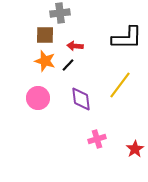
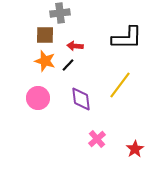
pink cross: rotated 24 degrees counterclockwise
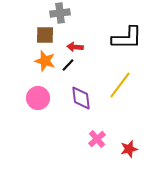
red arrow: moved 1 px down
purple diamond: moved 1 px up
red star: moved 6 px left; rotated 18 degrees clockwise
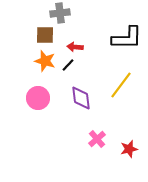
yellow line: moved 1 px right
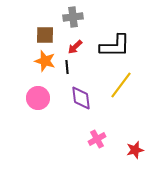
gray cross: moved 13 px right, 4 px down
black L-shape: moved 12 px left, 8 px down
red arrow: rotated 49 degrees counterclockwise
black line: moved 1 px left, 2 px down; rotated 48 degrees counterclockwise
pink cross: rotated 12 degrees clockwise
red star: moved 6 px right, 1 px down
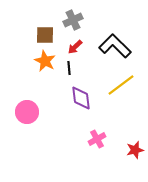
gray cross: moved 3 px down; rotated 18 degrees counterclockwise
black L-shape: rotated 136 degrees counterclockwise
orange star: rotated 10 degrees clockwise
black line: moved 2 px right, 1 px down
yellow line: rotated 16 degrees clockwise
pink circle: moved 11 px left, 14 px down
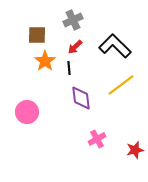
brown square: moved 8 px left
orange star: rotated 10 degrees clockwise
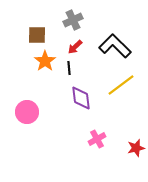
red star: moved 1 px right, 2 px up
